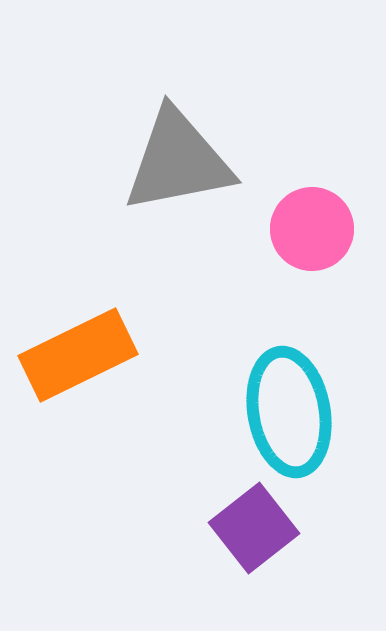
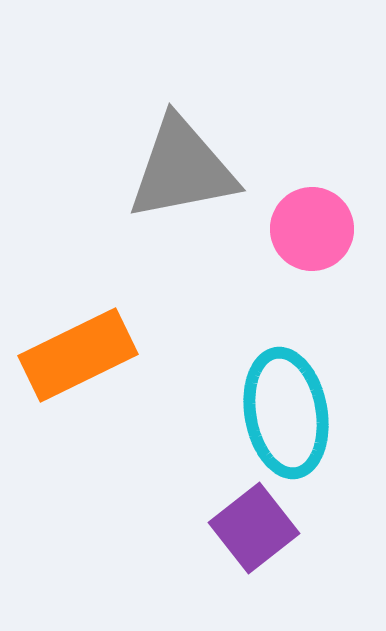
gray triangle: moved 4 px right, 8 px down
cyan ellipse: moved 3 px left, 1 px down
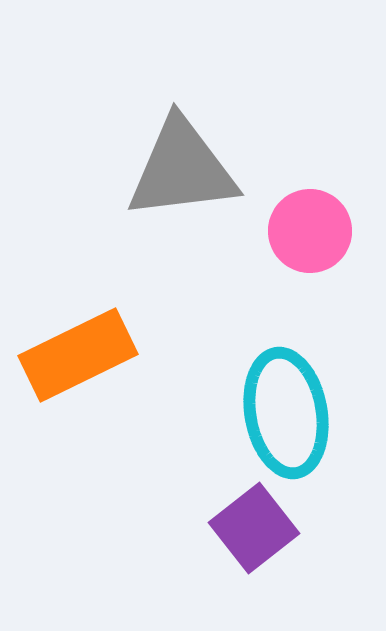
gray triangle: rotated 4 degrees clockwise
pink circle: moved 2 px left, 2 px down
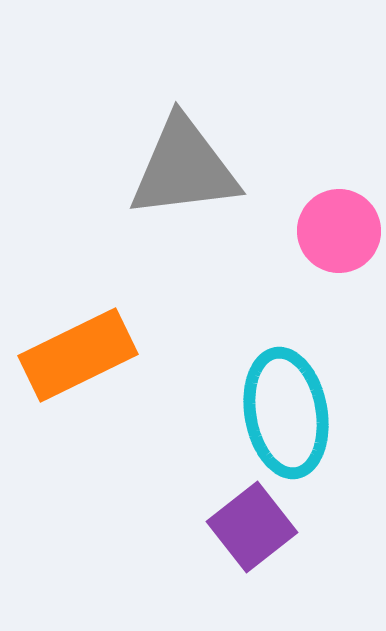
gray triangle: moved 2 px right, 1 px up
pink circle: moved 29 px right
purple square: moved 2 px left, 1 px up
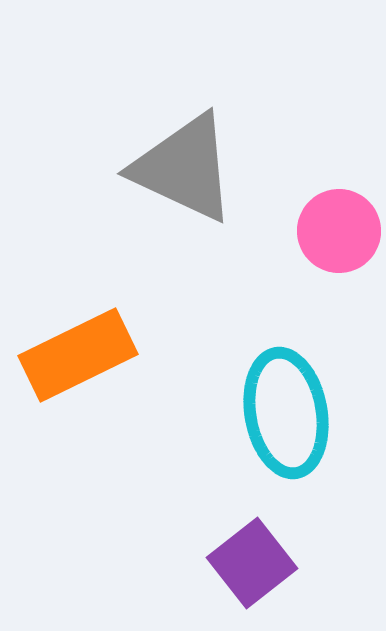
gray triangle: rotated 32 degrees clockwise
purple square: moved 36 px down
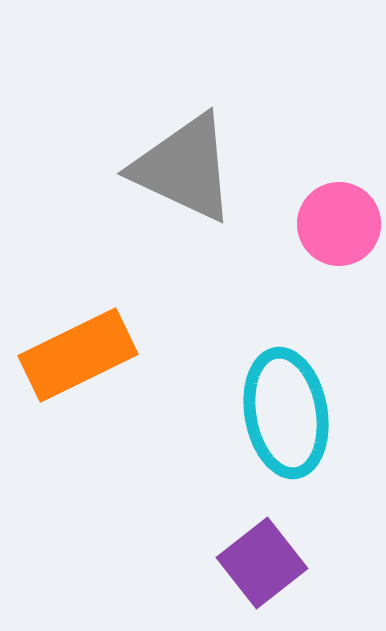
pink circle: moved 7 px up
purple square: moved 10 px right
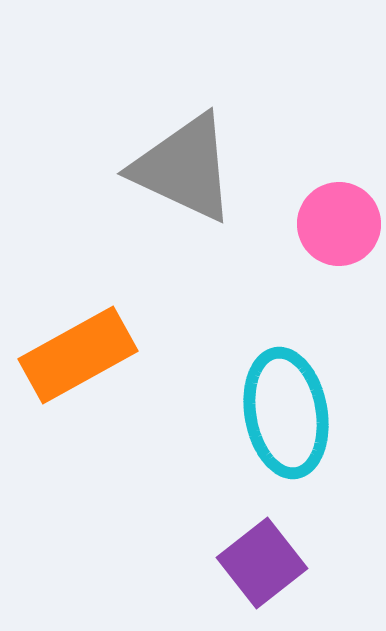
orange rectangle: rotated 3 degrees counterclockwise
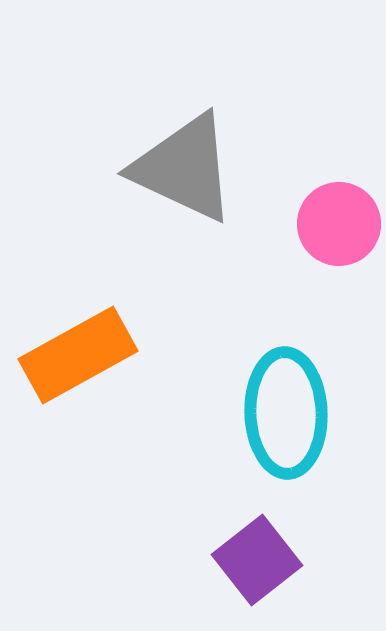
cyan ellipse: rotated 8 degrees clockwise
purple square: moved 5 px left, 3 px up
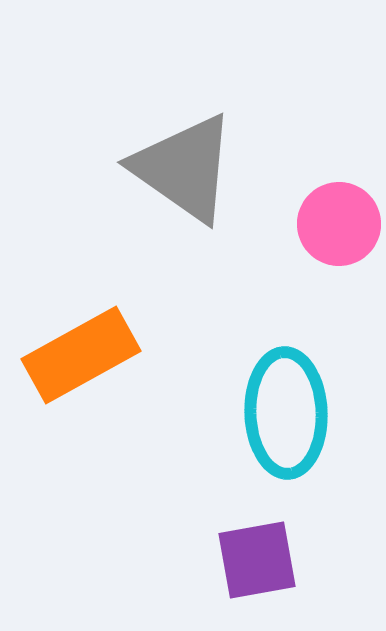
gray triangle: rotated 10 degrees clockwise
orange rectangle: moved 3 px right
purple square: rotated 28 degrees clockwise
